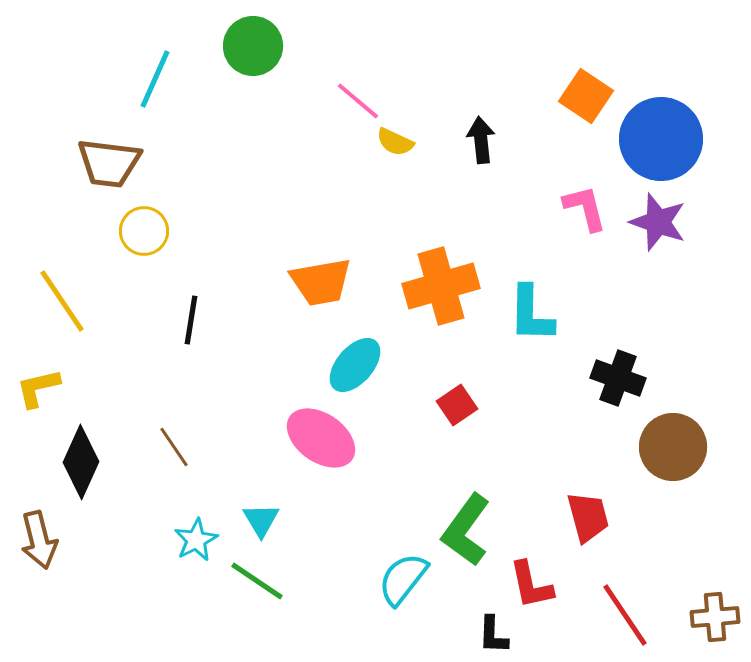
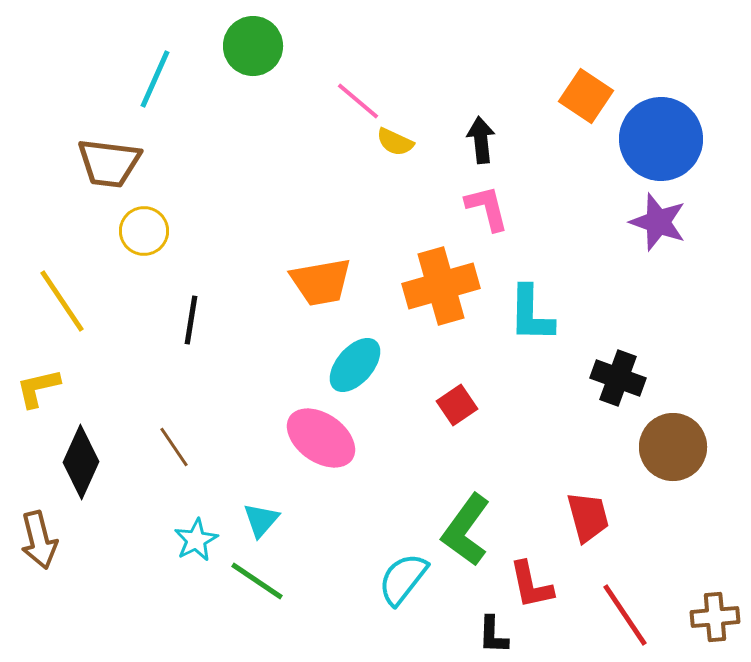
pink L-shape: moved 98 px left
cyan triangle: rotated 12 degrees clockwise
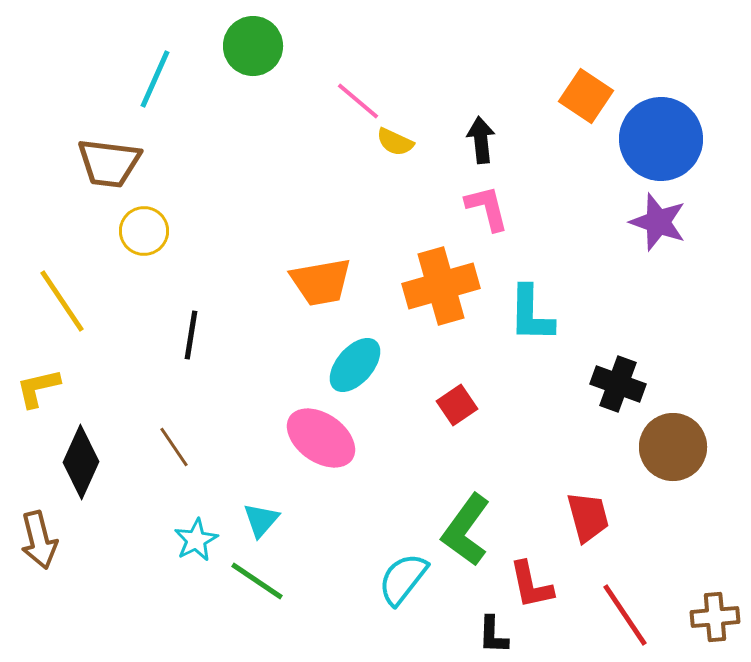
black line: moved 15 px down
black cross: moved 6 px down
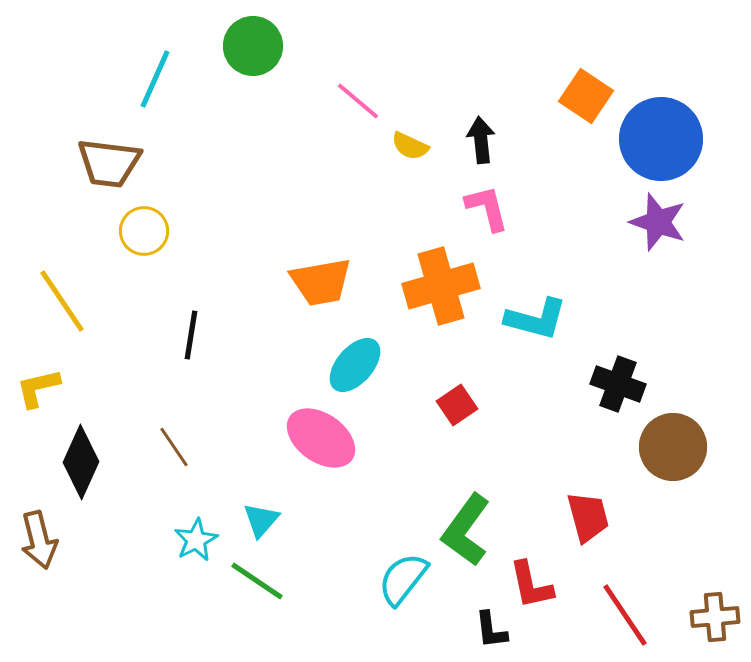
yellow semicircle: moved 15 px right, 4 px down
cyan L-shape: moved 5 px right, 5 px down; rotated 76 degrees counterclockwise
black L-shape: moved 2 px left, 5 px up; rotated 9 degrees counterclockwise
